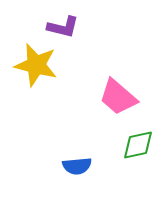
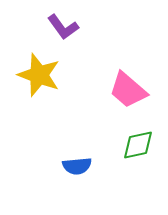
purple L-shape: rotated 40 degrees clockwise
yellow star: moved 3 px right, 10 px down; rotated 6 degrees clockwise
pink trapezoid: moved 10 px right, 7 px up
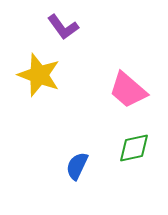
green diamond: moved 4 px left, 3 px down
blue semicircle: rotated 120 degrees clockwise
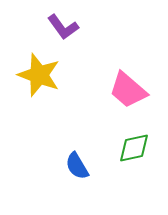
blue semicircle: rotated 56 degrees counterclockwise
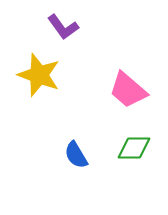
green diamond: rotated 12 degrees clockwise
blue semicircle: moved 1 px left, 11 px up
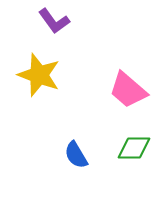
purple L-shape: moved 9 px left, 6 px up
